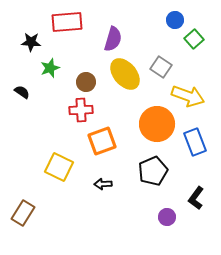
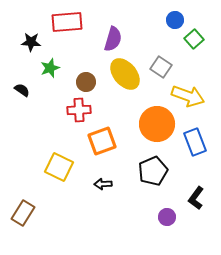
black semicircle: moved 2 px up
red cross: moved 2 px left
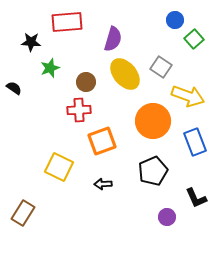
black semicircle: moved 8 px left, 2 px up
orange circle: moved 4 px left, 3 px up
black L-shape: rotated 60 degrees counterclockwise
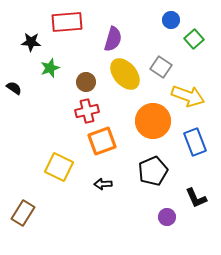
blue circle: moved 4 px left
red cross: moved 8 px right, 1 px down; rotated 10 degrees counterclockwise
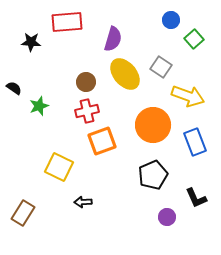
green star: moved 11 px left, 38 px down
orange circle: moved 4 px down
black pentagon: moved 4 px down
black arrow: moved 20 px left, 18 px down
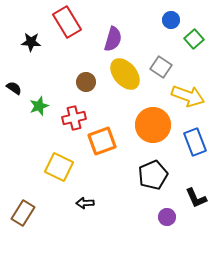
red rectangle: rotated 64 degrees clockwise
red cross: moved 13 px left, 7 px down
black arrow: moved 2 px right, 1 px down
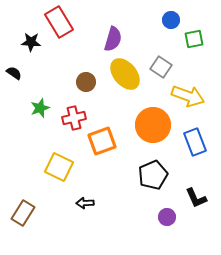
red rectangle: moved 8 px left
green square: rotated 30 degrees clockwise
black semicircle: moved 15 px up
green star: moved 1 px right, 2 px down
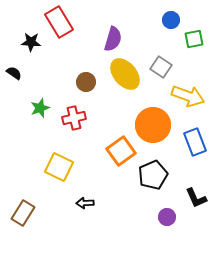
orange square: moved 19 px right, 10 px down; rotated 16 degrees counterclockwise
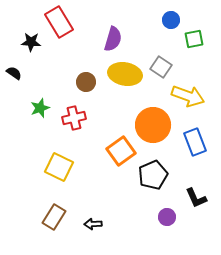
yellow ellipse: rotated 40 degrees counterclockwise
black arrow: moved 8 px right, 21 px down
brown rectangle: moved 31 px right, 4 px down
